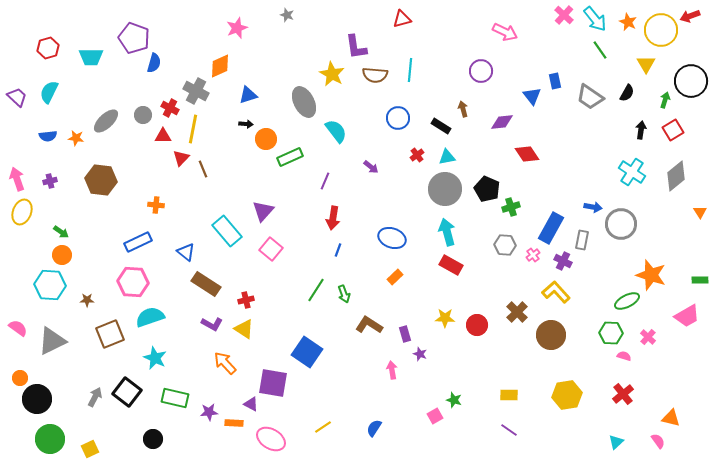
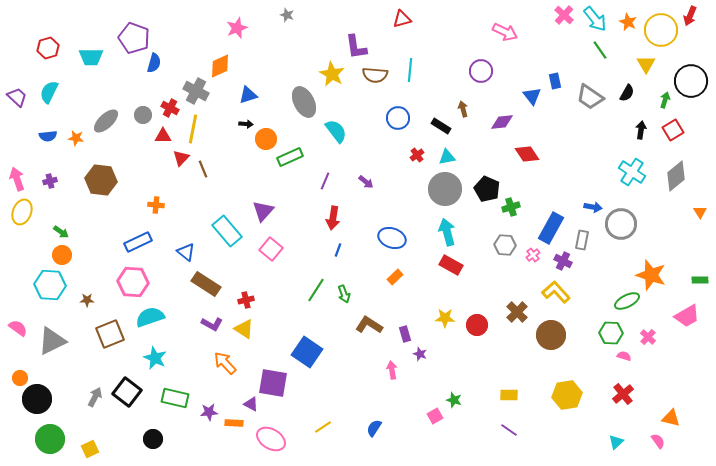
red arrow at (690, 16): rotated 48 degrees counterclockwise
purple arrow at (371, 167): moved 5 px left, 15 px down
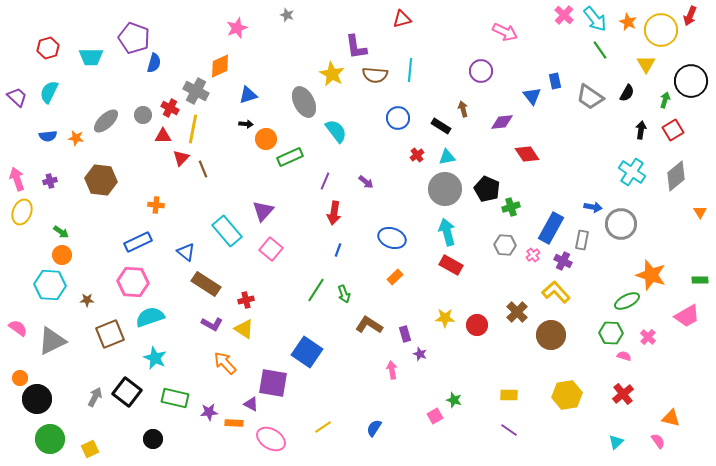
red arrow at (333, 218): moved 1 px right, 5 px up
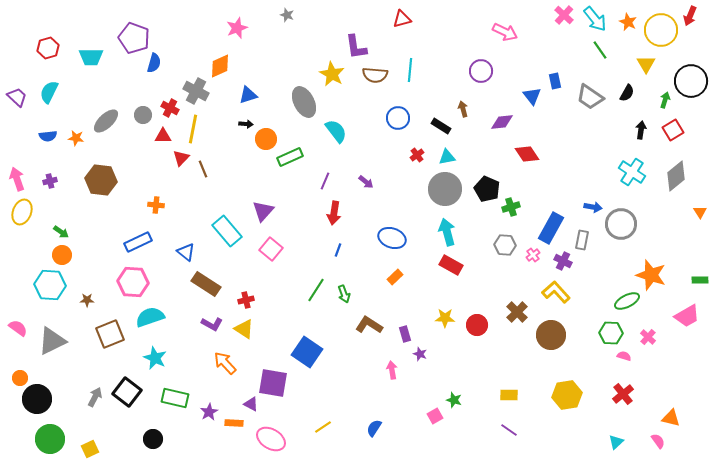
purple star at (209, 412): rotated 24 degrees counterclockwise
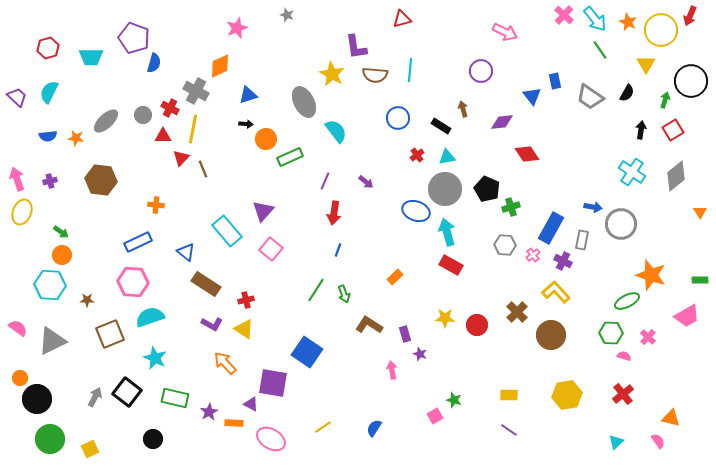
blue ellipse at (392, 238): moved 24 px right, 27 px up
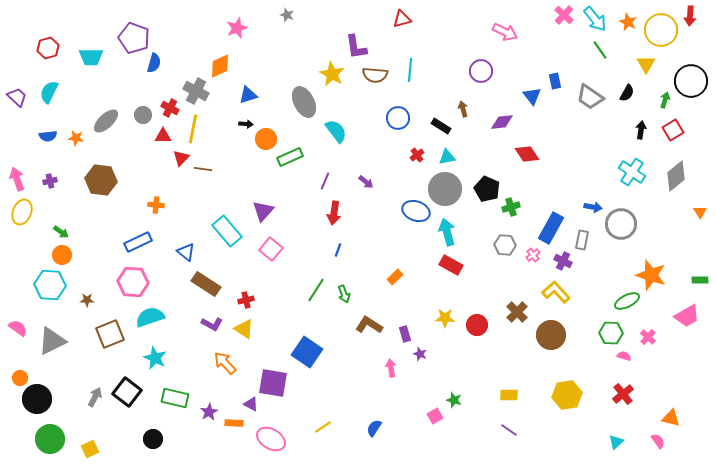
red arrow at (690, 16): rotated 18 degrees counterclockwise
brown line at (203, 169): rotated 60 degrees counterclockwise
pink arrow at (392, 370): moved 1 px left, 2 px up
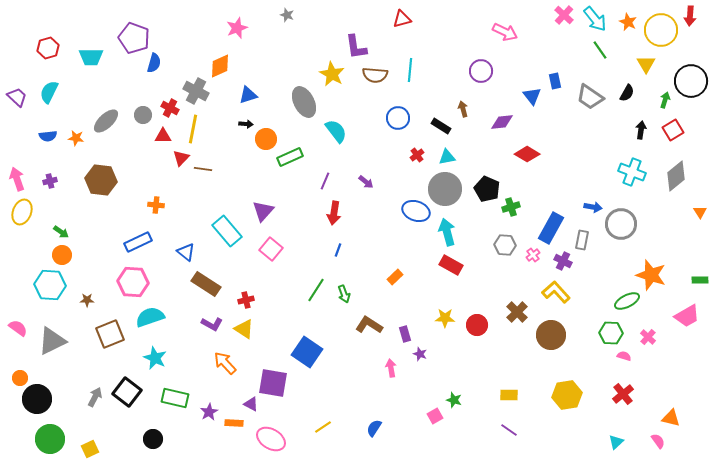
red diamond at (527, 154): rotated 25 degrees counterclockwise
cyan cross at (632, 172): rotated 12 degrees counterclockwise
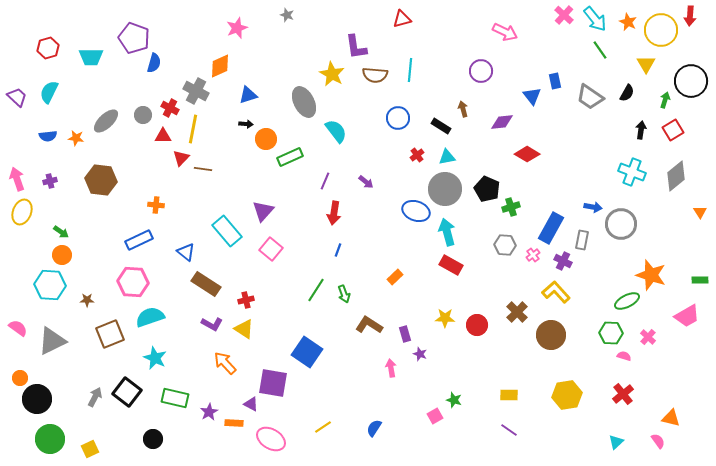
blue rectangle at (138, 242): moved 1 px right, 2 px up
